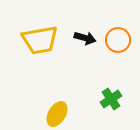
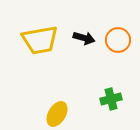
black arrow: moved 1 px left
green cross: rotated 20 degrees clockwise
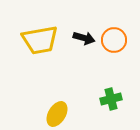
orange circle: moved 4 px left
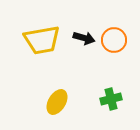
yellow trapezoid: moved 2 px right
yellow ellipse: moved 12 px up
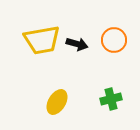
black arrow: moved 7 px left, 6 px down
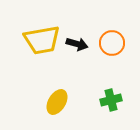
orange circle: moved 2 px left, 3 px down
green cross: moved 1 px down
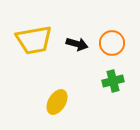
yellow trapezoid: moved 8 px left
green cross: moved 2 px right, 19 px up
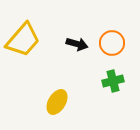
yellow trapezoid: moved 11 px left; rotated 39 degrees counterclockwise
